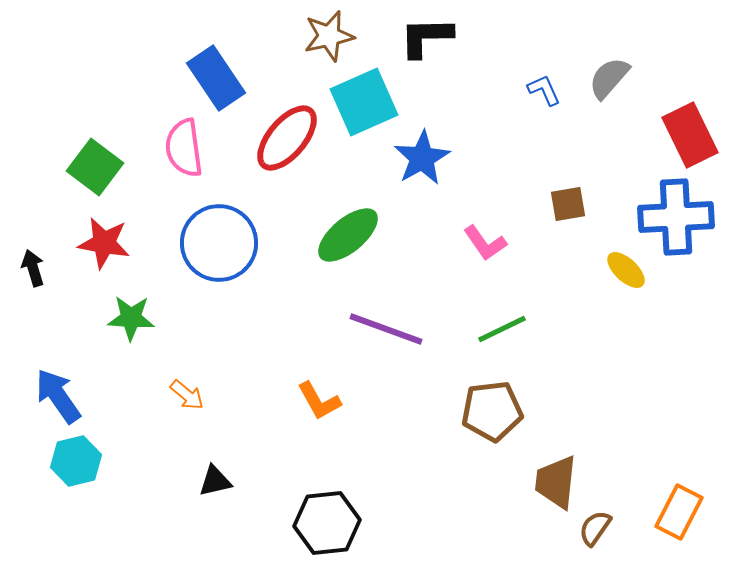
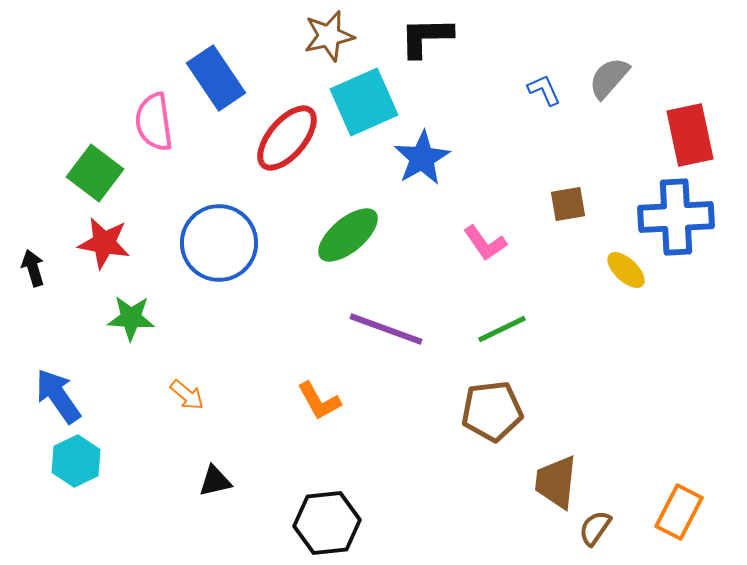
red rectangle: rotated 14 degrees clockwise
pink semicircle: moved 30 px left, 26 px up
green square: moved 6 px down
cyan hexagon: rotated 12 degrees counterclockwise
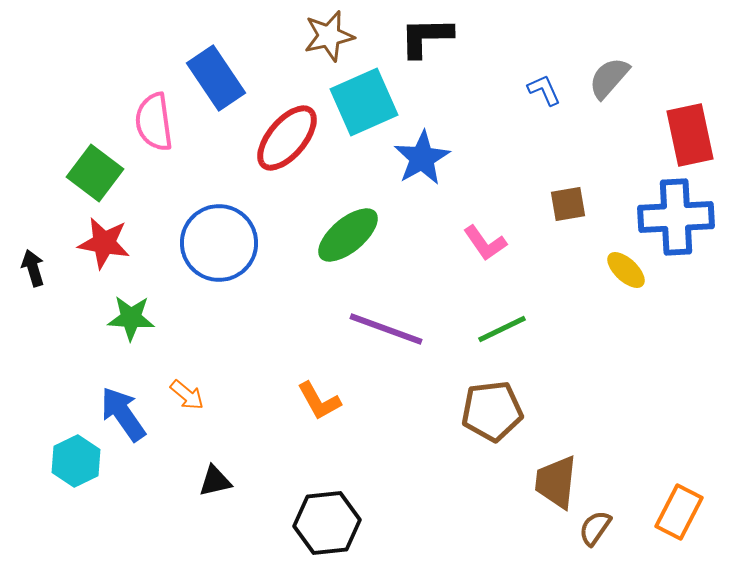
blue arrow: moved 65 px right, 18 px down
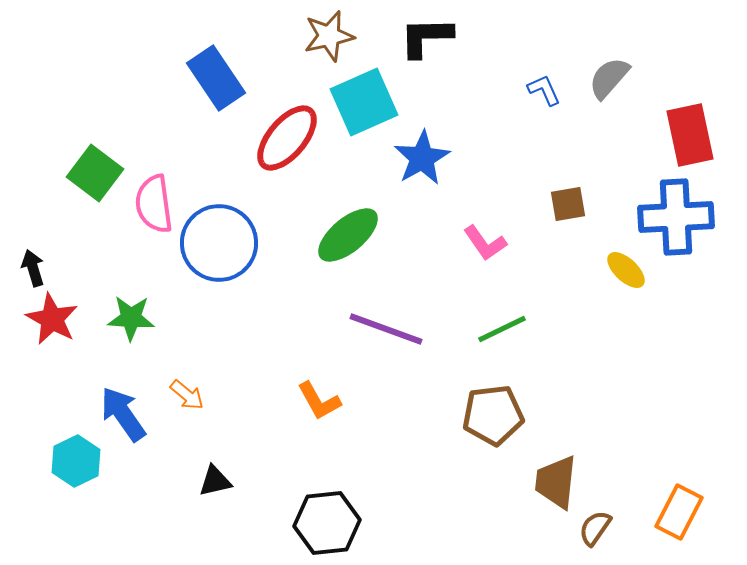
pink semicircle: moved 82 px down
red star: moved 52 px left, 76 px down; rotated 18 degrees clockwise
brown pentagon: moved 1 px right, 4 px down
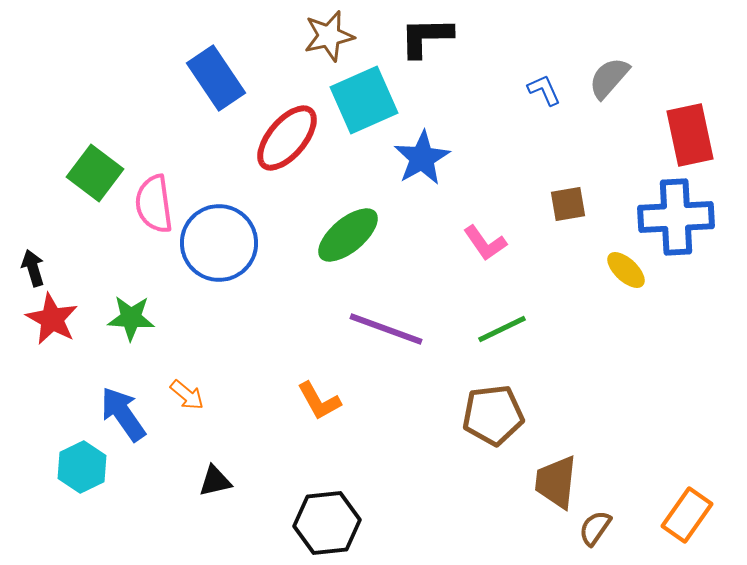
cyan square: moved 2 px up
cyan hexagon: moved 6 px right, 6 px down
orange rectangle: moved 8 px right, 3 px down; rotated 8 degrees clockwise
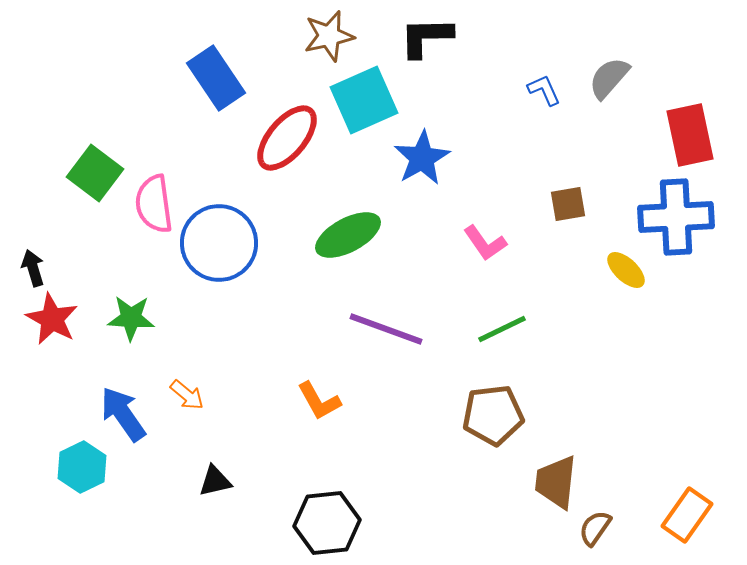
green ellipse: rotated 12 degrees clockwise
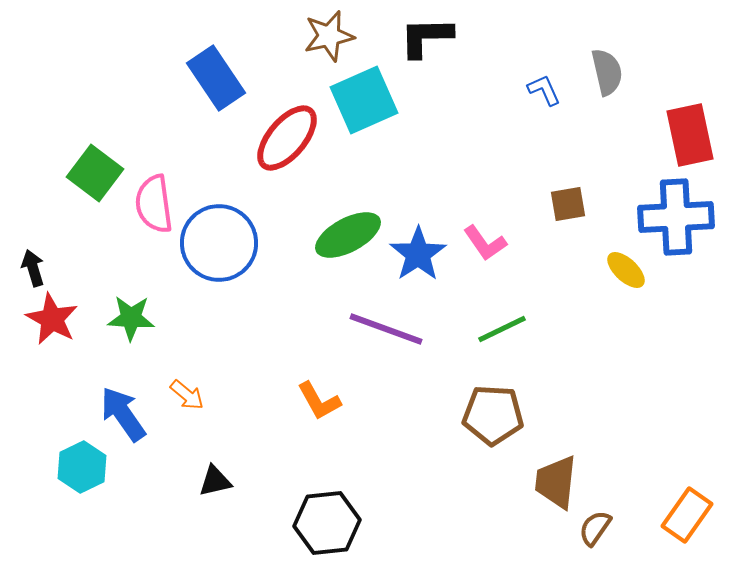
gray semicircle: moved 2 px left, 6 px up; rotated 126 degrees clockwise
blue star: moved 4 px left, 96 px down; rotated 4 degrees counterclockwise
brown pentagon: rotated 10 degrees clockwise
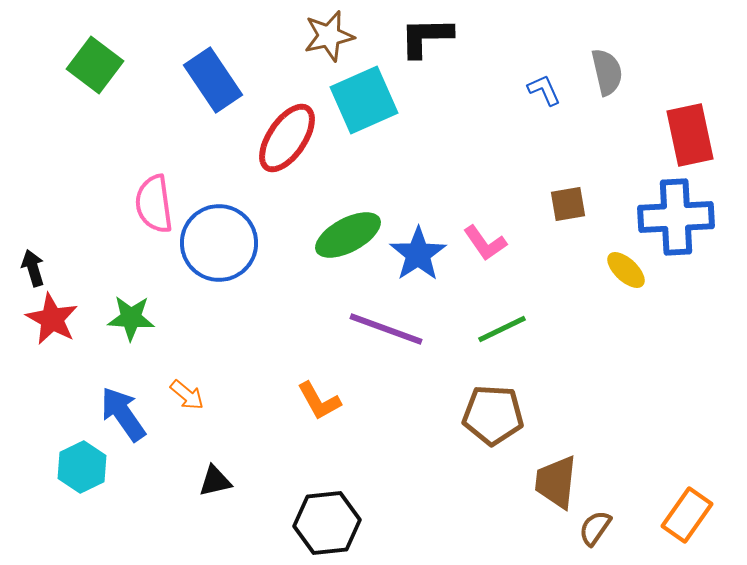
blue rectangle: moved 3 px left, 2 px down
red ellipse: rotated 6 degrees counterclockwise
green square: moved 108 px up
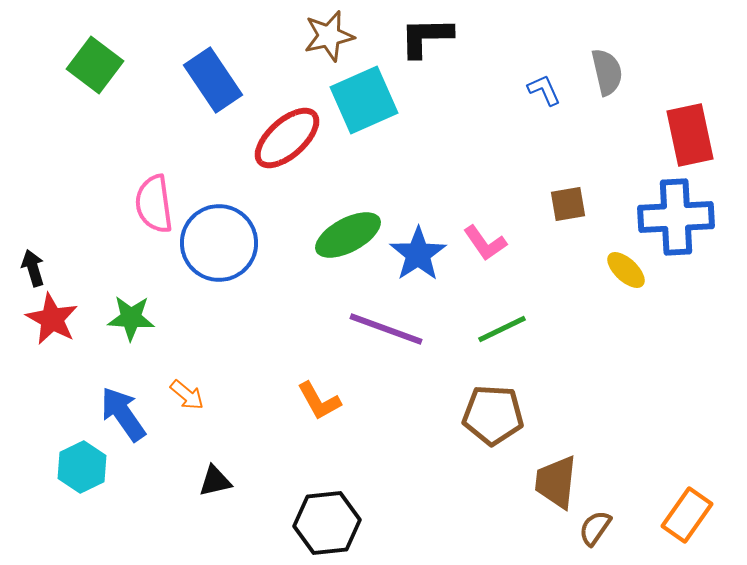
red ellipse: rotated 14 degrees clockwise
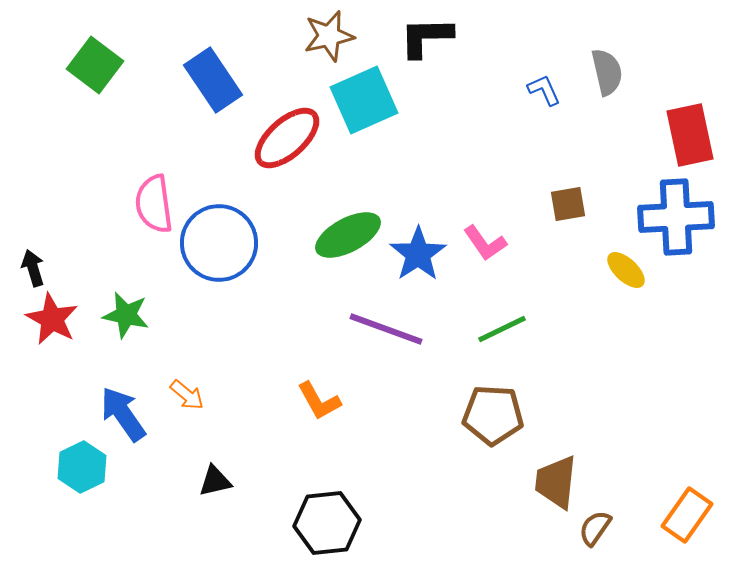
green star: moved 5 px left, 3 px up; rotated 9 degrees clockwise
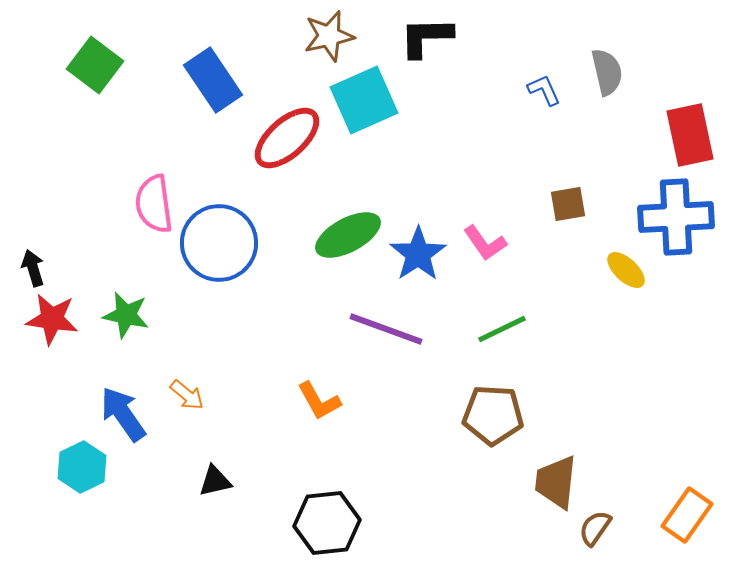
red star: rotated 20 degrees counterclockwise
